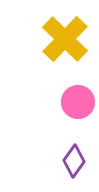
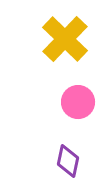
purple diamond: moved 6 px left; rotated 24 degrees counterclockwise
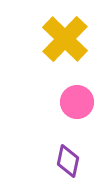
pink circle: moved 1 px left
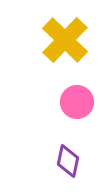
yellow cross: moved 1 px down
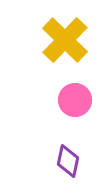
pink circle: moved 2 px left, 2 px up
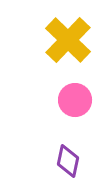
yellow cross: moved 3 px right
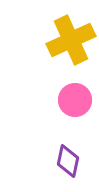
yellow cross: moved 3 px right; rotated 21 degrees clockwise
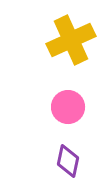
pink circle: moved 7 px left, 7 px down
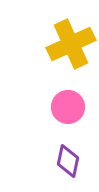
yellow cross: moved 4 px down
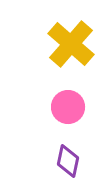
yellow cross: rotated 24 degrees counterclockwise
